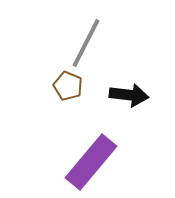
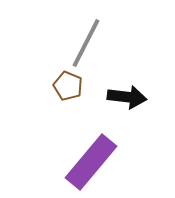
black arrow: moved 2 px left, 2 px down
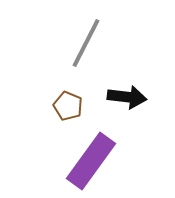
brown pentagon: moved 20 px down
purple rectangle: moved 1 px up; rotated 4 degrees counterclockwise
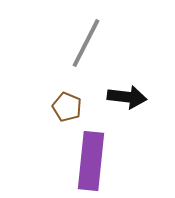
brown pentagon: moved 1 px left, 1 px down
purple rectangle: rotated 30 degrees counterclockwise
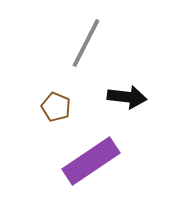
brown pentagon: moved 11 px left
purple rectangle: rotated 50 degrees clockwise
